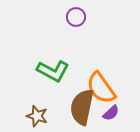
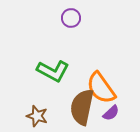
purple circle: moved 5 px left, 1 px down
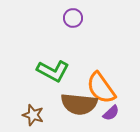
purple circle: moved 2 px right
brown semicircle: moved 3 px left, 3 px up; rotated 96 degrees counterclockwise
brown star: moved 4 px left, 1 px up
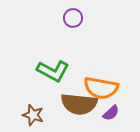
orange semicircle: rotated 44 degrees counterclockwise
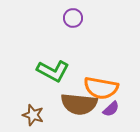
purple semicircle: moved 4 px up
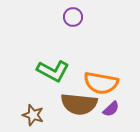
purple circle: moved 1 px up
orange semicircle: moved 5 px up
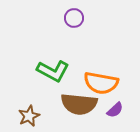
purple circle: moved 1 px right, 1 px down
purple semicircle: moved 4 px right, 1 px down
brown star: moved 4 px left, 1 px down; rotated 30 degrees clockwise
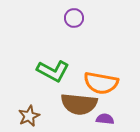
purple semicircle: moved 10 px left, 9 px down; rotated 132 degrees counterclockwise
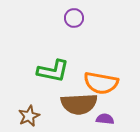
green L-shape: rotated 16 degrees counterclockwise
brown semicircle: rotated 9 degrees counterclockwise
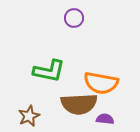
green L-shape: moved 4 px left
